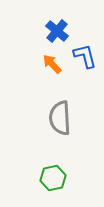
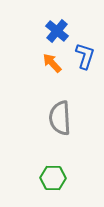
blue L-shape: rotated 32 degrees clockwise
orange arrow: moved 1 px up
green hexagon: rotated 15 degrees clockwise
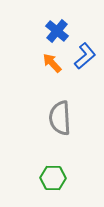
blue L-shape: rotated 32 degrees clockwise
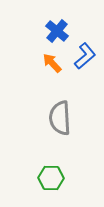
green hexagon: moved 2 px left
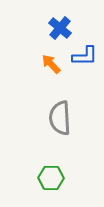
blue cross: moved 3 px right, 3 px up
blue L-shape: rotated 40 degrees clockwise
orange arrow: moved 1 px left, 1 px down
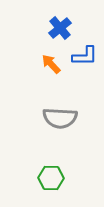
blue cross: rotated 10 degrees clockwise
gray semicircle: rotated 84 degrees counterclockwise
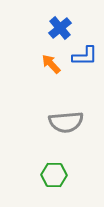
gray semicircle: moved 6 px right, 4 px down; rotated 8 degrees counterclockwise
green hexagon: moved 3 px right, 3 px up
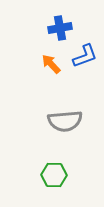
blue cross: rotated 30 degrees clockwise
blue L-shape: rotated 20 degrees counterclockwise
gray semicircle: moved 1 px left, 1 px up
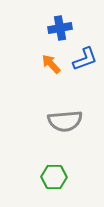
blue L-shape: moved 3 px down
green hexagon: moved 2 px down
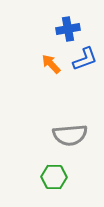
blue cross: moved 8 px right, 1 px down
gray semicircle: moved 5 px right, 14 px down
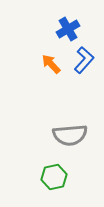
blue cross: rotated 20 degrees counterclockwise
blue L-shape: moved 1 px left, 1 px down; rotated 28 degrees counterclockwise
green hexagon: rotated 15 degrees counterclockwise
